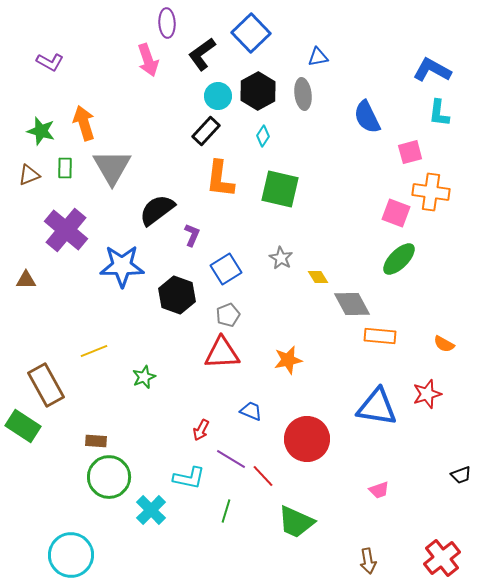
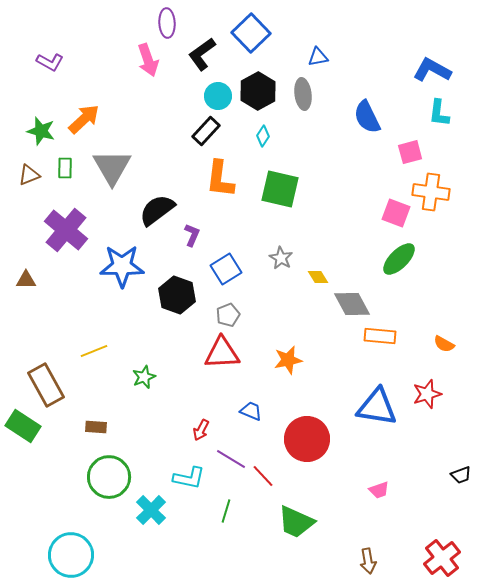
orange arrow at (84, 123): moved 4 px up; rotated 64 degrees clockwise
brown rectangle at (96, 441): moved 14 px up
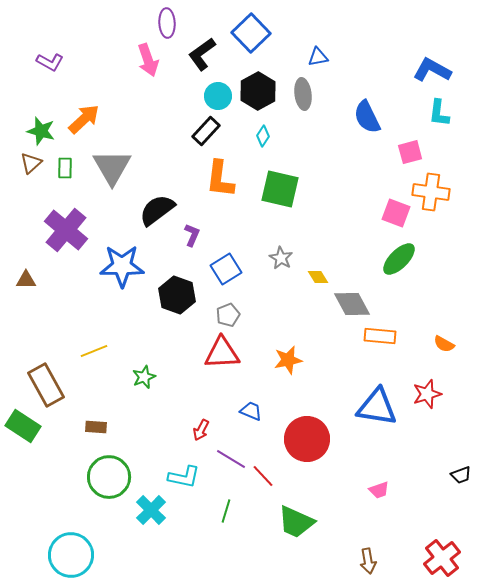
brown triangle at (29, 175): moved 2 px right, 12 px up; rotated 20 degrees counterclockwise
cyan L-shape at (189, 478): moved 5 px left, 1 px up
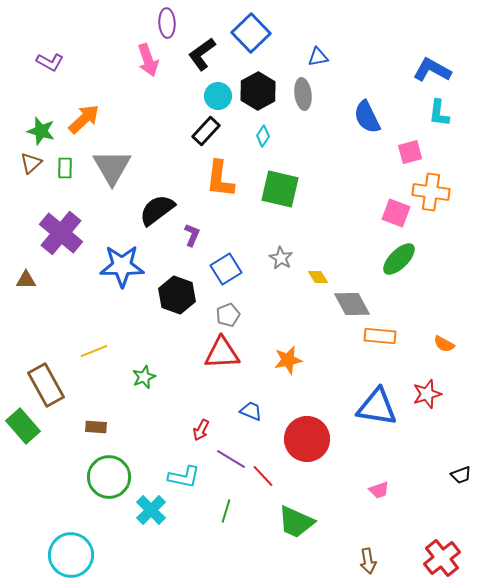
purple cross at (66, 230): moved 5 px left, 3 px down
green rectangle at (23, 426): rotated 16 degrees clockwise
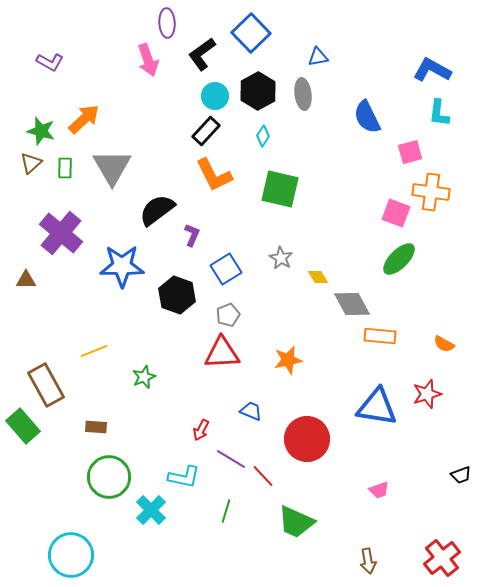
cyan circle at (218, 96): moved 3 px left
orange L-shape at (220, 179): moved 6 px left, 4 px up; rotated 33 degrees counterclockwise
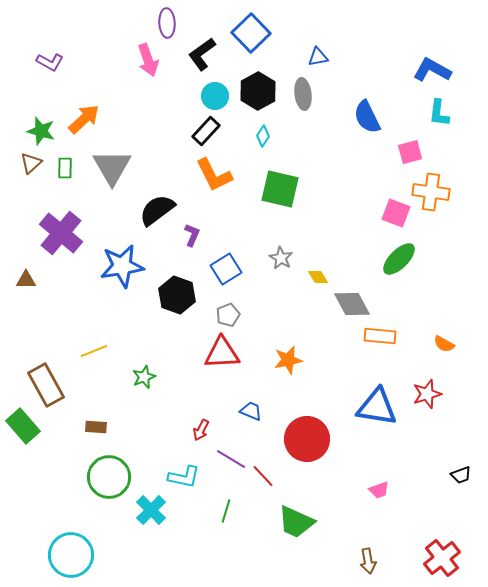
blue star at (122, 266): rotated 9 degrees counterclockwise
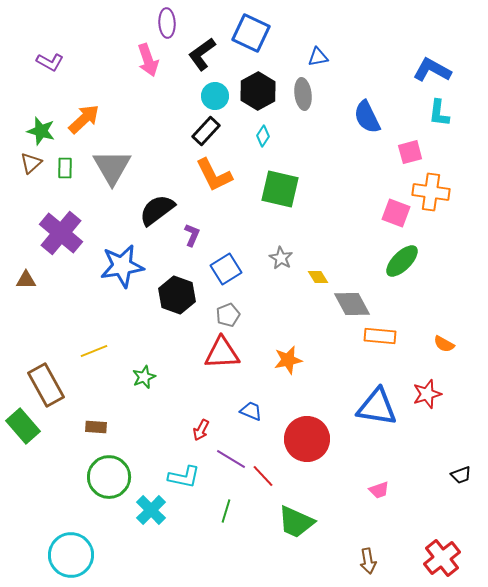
blue square at (251, 33): rotated 21 degrees counterclockwise
green ellipse at (399, 259): moved 3 px right, 2 px down
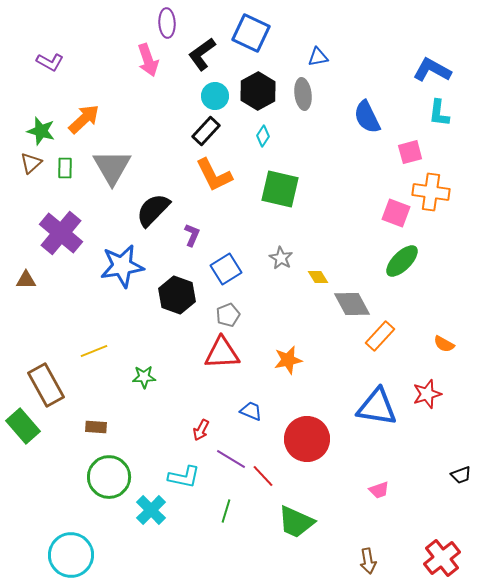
black semicircle at (157, 210): moved 4 px left; rotated 9 degrees counterclockwise
orange rectangle at (380, 336): rotated 52 degrees counterclockwise
green star at (144, 377): rotated 20 degrees clockwise
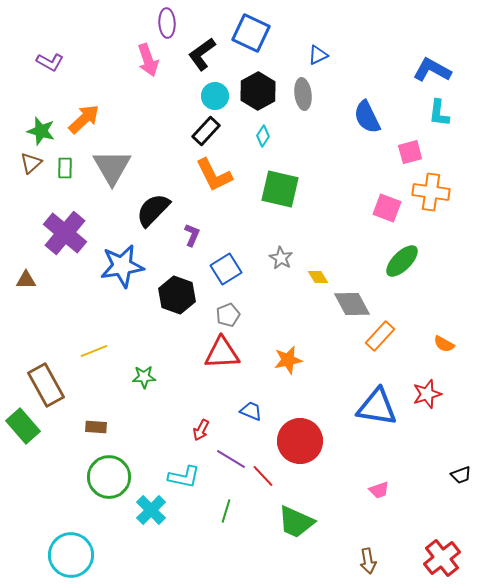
blue triangle at (318, 57): moved 2 px up; rotated 15 degrees counterclockwise
pink square at (396, 213): moved 9 px left, 5 px up
purple cross at (61, 233): moved 4 px right
red circle at (307, 439): moved 7 px left, 2 px down
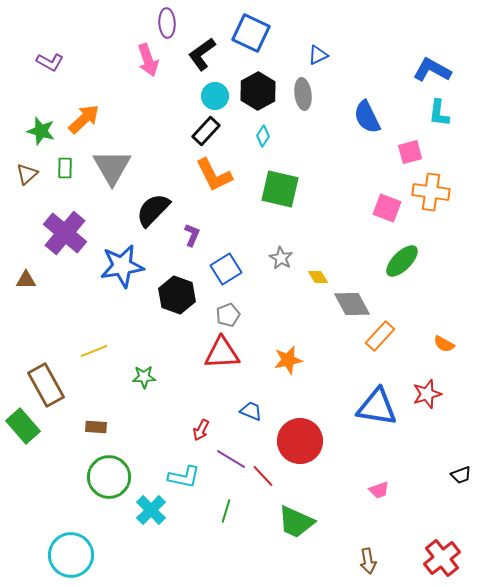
brown triangle at (31, 163): moved 4 px left, 11 px down
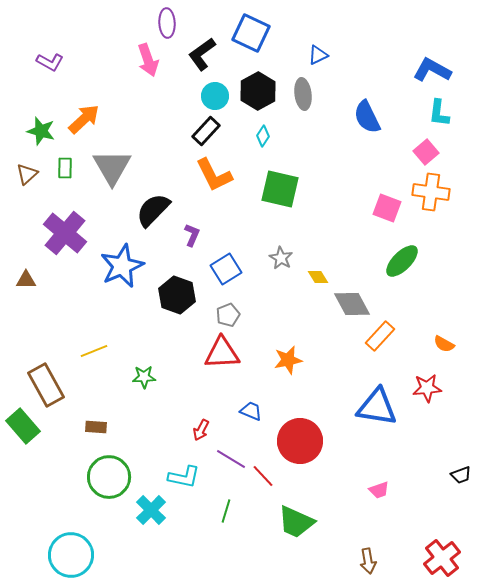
pink square at (410, 152): moved 16 px right; rotated 25 degrees counterclockwise
blue star at (122, 266): rotated 15 degrees counterclockwise
red star at (427, 394): moved 6 px up; rotated 12 degrees clockwise
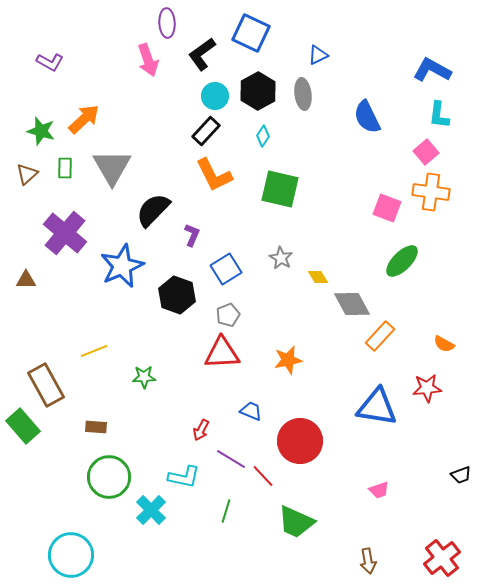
cyan L-shape at (439, 113): moved 2 px down
